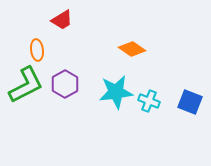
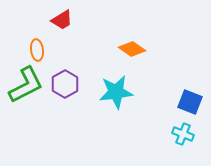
cyan cross: moved 34 px right, 33 px down
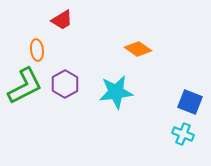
orange diamond: moved 6 px right
green L-shape: moved 1 px left, 1 px down
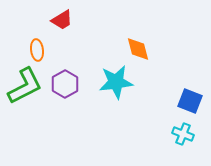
orange diamond: rotated 40 degrees clockwise
cyan star: moved 10 px up
blue square: moved 1 px up
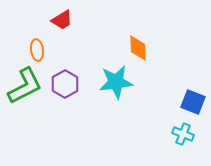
orange diamond: moved 1 px up; rotated 12 degrees clockwise
blue square: moved 3 px right, 1 px down
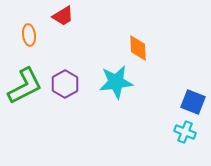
red trapezoid: moved 1 px right, 4 px up
orange ellipse: moved 8 px left, 15 px up
cyan cross: moved 2 px right, 2 px up
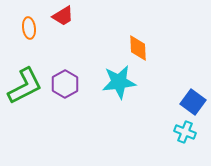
orange ellipse: moved 7 px up
cyan star: moved 3 px right
blue square: rotated 15 degrees clockwise
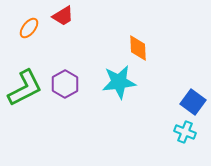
orange ellipse: rotated 45 degrees clockwise
green L-shape: moved 2 px down
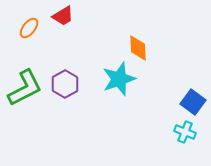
cyan star: moved 3 px up; rotated 12 degrees counterclockwise
